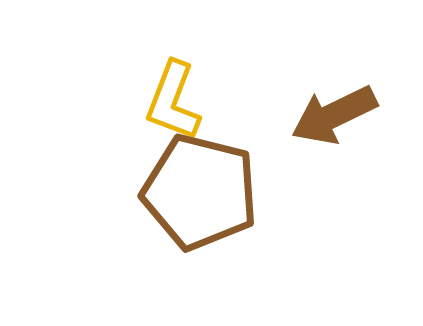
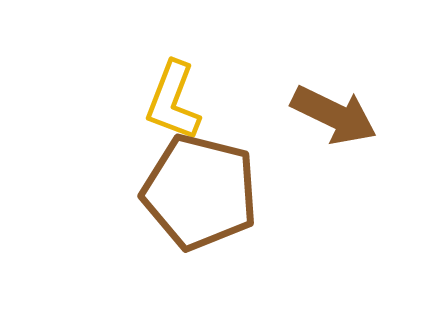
brown arrow: rotated 128 degrees counterclockwise
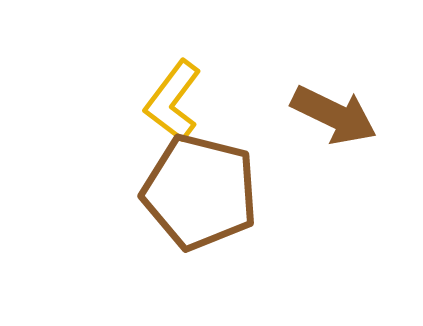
yellow L-shape: rotated 16 degrees clockwise
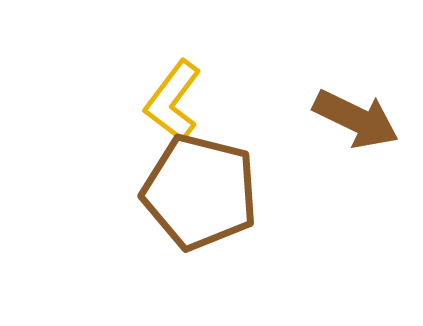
brown arrow: moved 22 px right, 4 px down
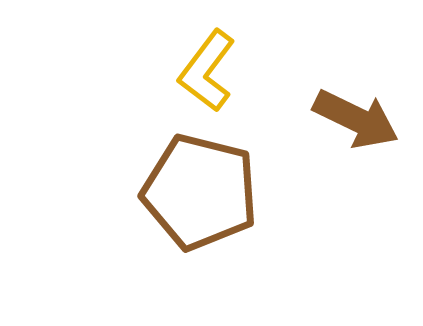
yellow L-shape: moved 34 px right, 30 px up
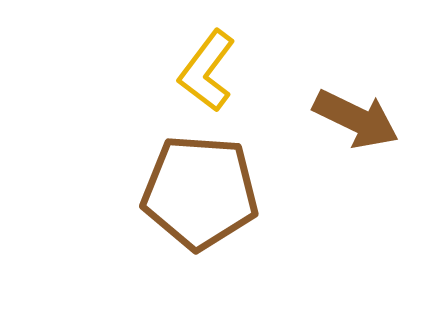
brown pentagon: rotated 10 degrees counterclockwise
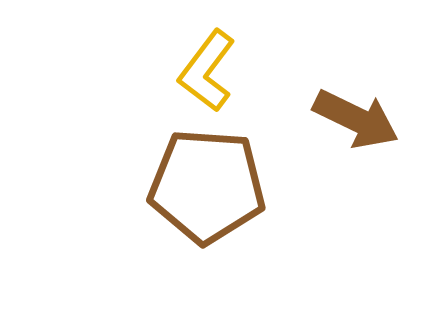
brown pentagon: moved 7 px right, 6 px up
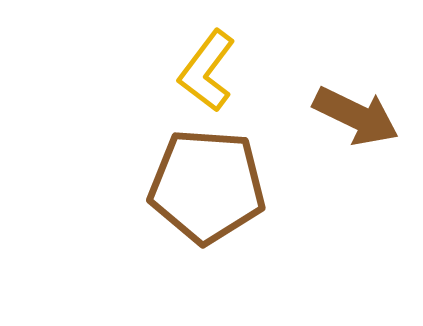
brown arrow: moved 3 px up
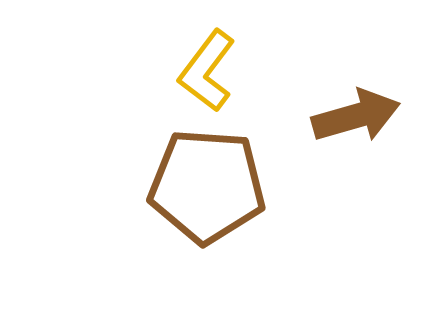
brown arrow: rotated 42 degrees counterclockwise
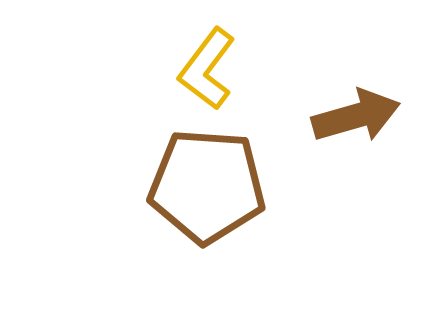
yellow L-shape: moved 2 px up
